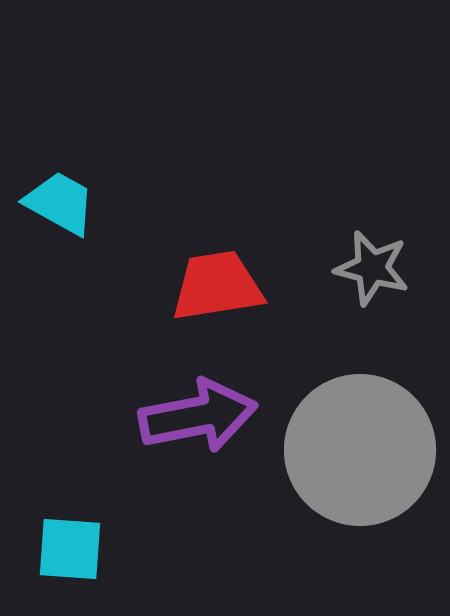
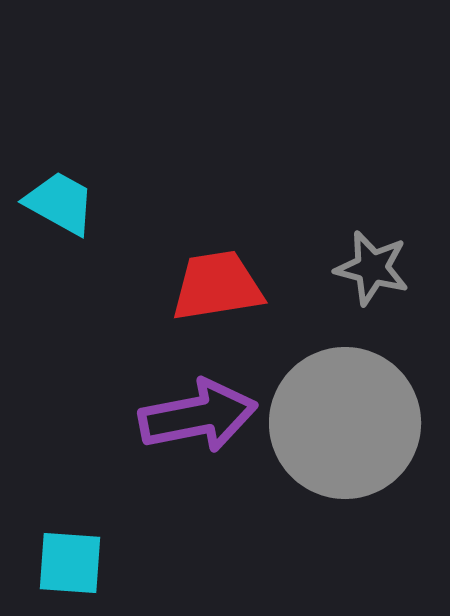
gray circle: moved 15 px left, 27 px up
cyan square: moved 14 px down
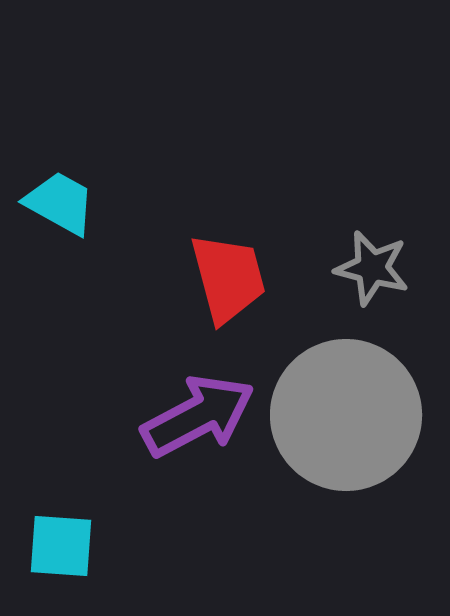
red trapezoid: moved 11 px right, 8 px up; rotated 84 degrees clockwise
purple arrow: rotated 17 degrees counterclockwise
gray circle: moved 1 px right, 8 px up
cyan square: moved 9 px left, 17 px up
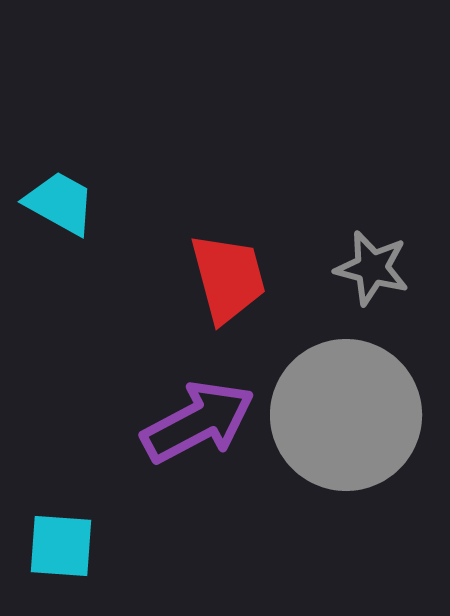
purple arrow: moved 6 px down
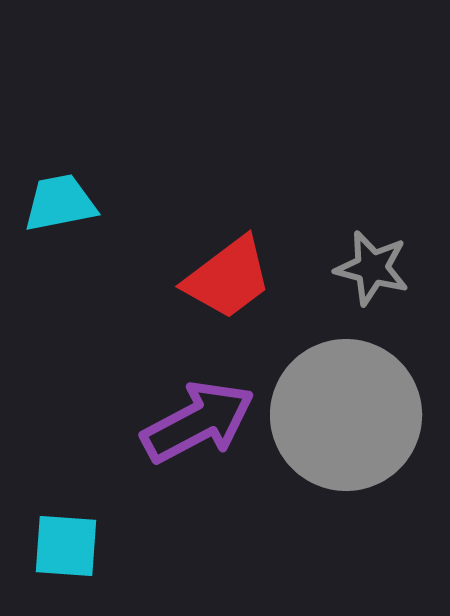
cyan trapezoid: rotated 40 degrees counterclockwise
red trapezoid: rotated 68 degrees clockwise
cyan square: moved 5 px right
